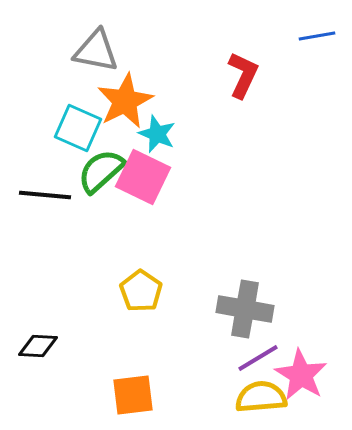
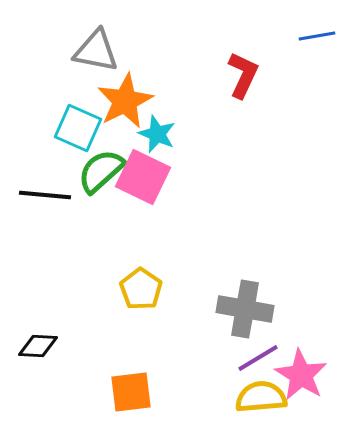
yellow pentagon: moved 2 px up
orange square: moved 2 px left, 3 px up
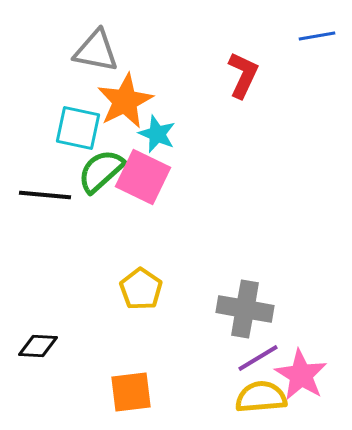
cyan square: rotated 12 degrees counterclockwise
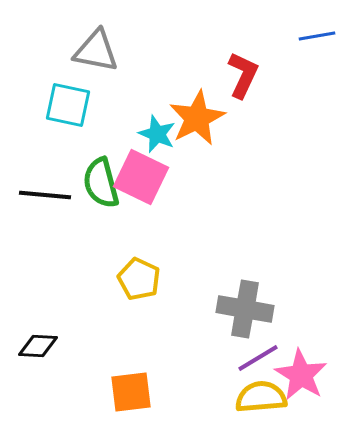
orange star: moved 72 px right, 17 px down
cyan square: moved 10 px left, 23 px up
green semicircle: moved 12 px down; rotated 63 degrees counterclockwise
pink square: moved 2 px left
yellow pentagon: moved 2 px left, 10 px up; rotated 9 degrees counterclockwise
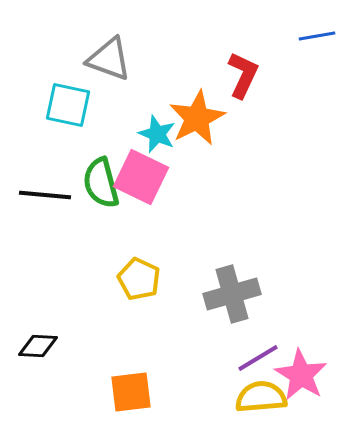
gray triangle: moved 13 px right, 8 px down; rotated 9 degrees clockwise
gray cross: moved 13 px left, 15 px up; rotated 26 degrees counterclockwise
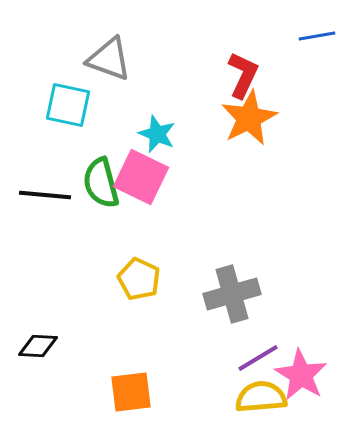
orange star: moved 52 px right
